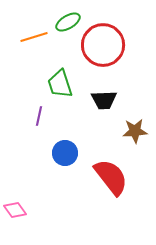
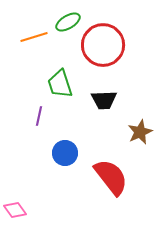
brown star: moved 5 px right, 1 px down; rotated 20 degrees counterclockwise
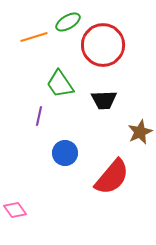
green trapezoid: rotated 16 degrees counterclockwise
red semicircle: moved 1 px right; rotated 78 degrees clockwise
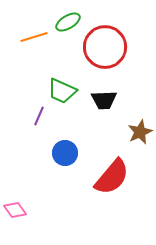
red circle: moved 2 px right, 2 px down
green trapezoid: moved 2 px right, 7 px down; rotated 32 degrees counterclockwise
purple line: rotated 12 degrees clockwise
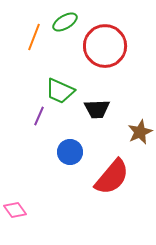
green ellipse: moved 3 px left
orange line: rotated 52 degrees counterclockwise
red circle: moved 1 px up
green trapezoid: moved 2 px left
black trapezoid: moved 7 px left, 9 px down
blue circle: moved 5 px right, 1 px up
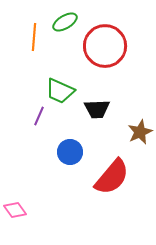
orange line: rotated 16 degrees counterclockwise
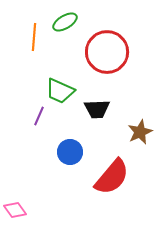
red circle: moved 2 px right, 6 px down
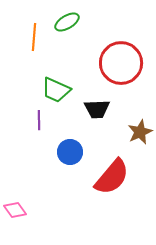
green ellipse: moved 2 px right
red circle: moved 14 px right, 11 px down
green trapezoid: moved 4 px left, 1 px up
purple line: moved 4 px down; rotated 24 degrees counterclockwise
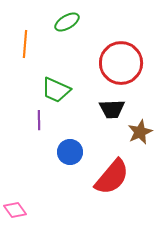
orange line: moved 9 px left, 7 px down
black trapezoid: moved 15 px right
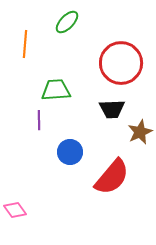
green ellipse: rotated 15 degrees counterclockwise
green trapezoid: rotated 152 degrees clockwise
